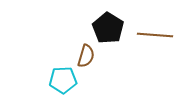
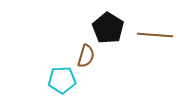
cyan pentagon: moved 1 px left
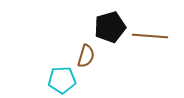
black pentagon: moved 2 px right, 1 px up; rotated 24 degrees clockwise
brown line: moved 5 px left, 1 px down
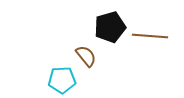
brown semicircle: rotated 55 degrees counterclockwise
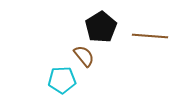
black pentagon: moved 9 px left; rotated 16 degrees counterclockwise
brown semicircle: moved 2 px left
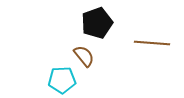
black pentagon: moved 4 px left, 4 px up; rotated 12 degrees clockwise
brown line: moved 2 px right, 7 px down
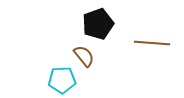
black pentagon: moved 1 px right, 1 px down
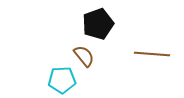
brown line: moved 11 px down
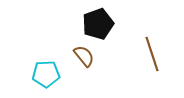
brown line: rotated 68 degrees clockwise
cyan pentagon: moved 16 px left, 6 px up
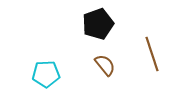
brown semicircle: moved 21 px right, 9 px down
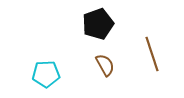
brown semicircle: rotated 10 degrees clockwise
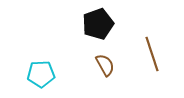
cyan pentagon: moved 5 px left
